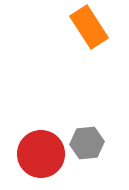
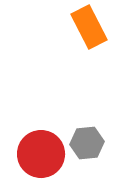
orange rectangle: rotated 6 degrees clockwise
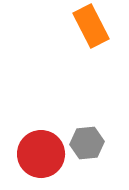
orange rectangle: moved 2 px right, 1 px up
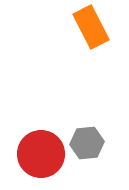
orange rectangle: moved 1 px down
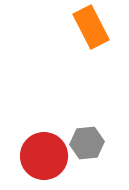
red circle: moved 3 px right, 2 px down
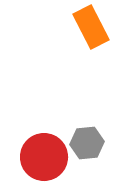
red circle: moved 1 px down
